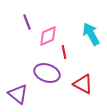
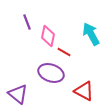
pink diamond: rotated 55 degrees counterclockwise
red line: rotated 48 degrees counterclockwise
purple ellipse: moved 4 px right
red triangle: moved 1 px right, 7 px down
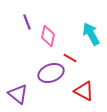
red line: moved 6 px right, 6 px down
purple ellipse: rotated 40 degrees counterclockwise
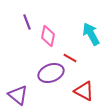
purple triangle: moved 1 px down
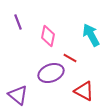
purple line: moved 9 px left
cyan arrow: moved 1 px down
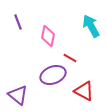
cyan arrow: moved 9 px up
purple ellipse: moved 2 px right, 2 px down
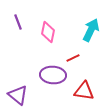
cyan arrow: moved 4 px down; rotated 55 degrees clockwise
pink diamond: moved 4 px up
red line: moved 3 px right; rotated 56 degrees counterclockwise
purple ellipse: rotated 25 degrees clockwise
red triangle: rotated 20 degrees counterclockwise
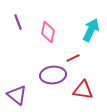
purple ellipse: rotated 10 degrees counterclockwise
red triangle: moved 1 px left, 1 px up
purple triangle: moved 1 px left
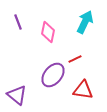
cyan arrow: moved 6 px left, 8 px up
red line: moved 2 px right, 1 px down
purple ellipse: rotated 45 degrees counterclockwise
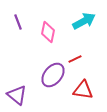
cyan arrow: moved 1 px left, 1 px up; rotated 35 degrees clockwise
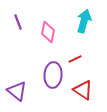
cyan arrow: rotated 45 degrees counterclockwise
purple ellipse: rotated 35 degrees counterclockwise
red triangle: rotated 25 degrees clockwise
purple triangle: moved 4 px up
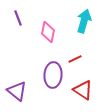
purple line: moved 4 px up
